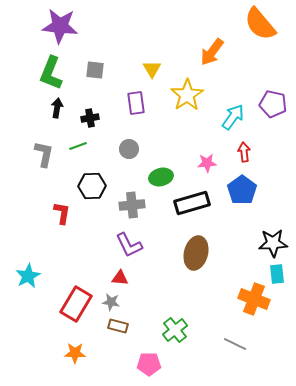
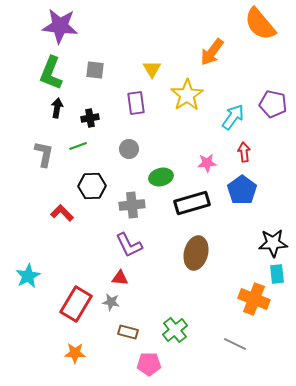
red L-shape: rotated 55 degrees counterclockwise
brown rectangle: moved 10 px right, 6 px down
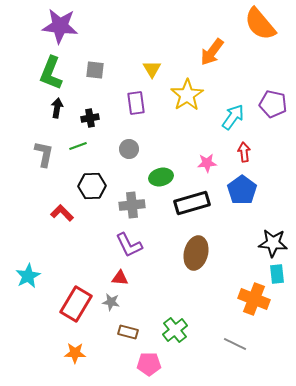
black star: rotated 8 degrees clockwise
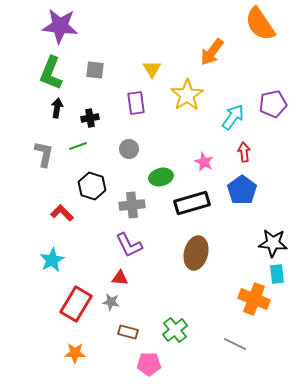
orange semicircle: rotated 6 degrees clockwise
purple pentagon: rotated 24 degrees counterclockwise
pink star: moved 3 px left, 1 px up; rotated 30 degrees clockwise
black hexagon: rotated 20 degrees clockwise
cyan star: moved 24 px right, 16 px up
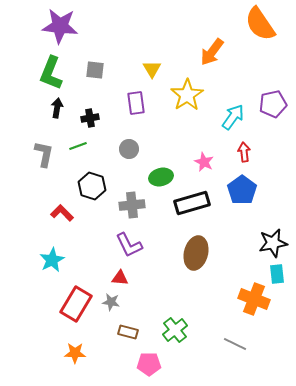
black star: rotated 16 degrees counterclockwise
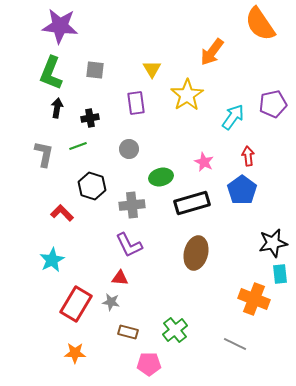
red arrow: moved 4 px right, 4 px down
cyan rectangle: moved 3 px right
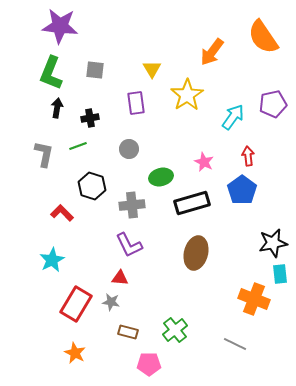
orange semicircle: moved 3 px right, 13 px down
orange star: rotated 25 degrees clockwise
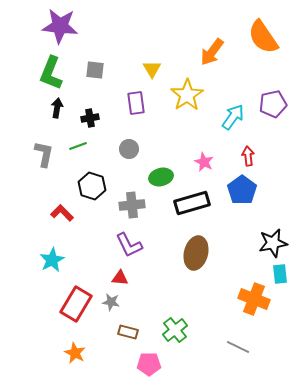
gray line: moved 3 px right, 3 px down
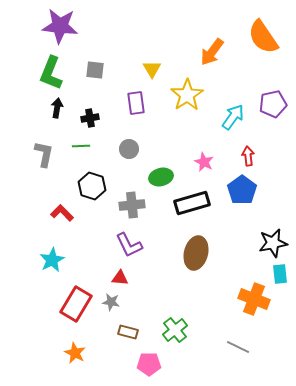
green line: moved 3 px right; rotated 18 degrees clockwise
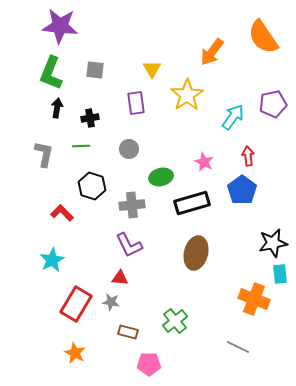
green cross: moved 9 px up
